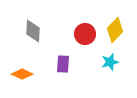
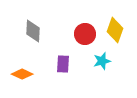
yellow diamond: rotated 25 degrees counterclockwise
cyan star: moved 8 px left, 1 px up
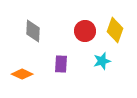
red circle: moved 3 px up
purple rectangle: moved 2 px left
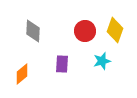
purple rectangle: moved 1 px right
orange diamond: rotated 65 degrees counterclockwise
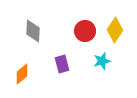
yellow diamond: rotated 15 degrees clockwise
purple rectangle: rotated 18 degrees counterclockwise
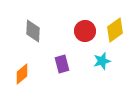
yellow diamond: rotated 20 degrees clockwise
